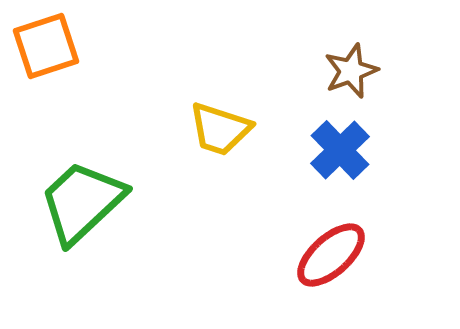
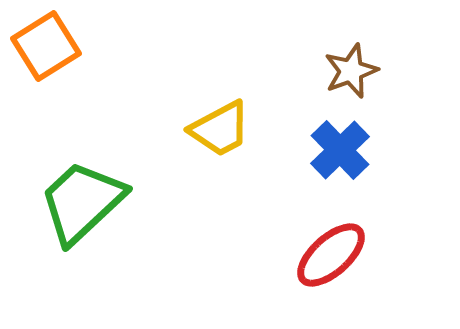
orange square: rotated 14 degrees counterclockwise
yellow trapezoid: rotated 46 degrees counterclockwise
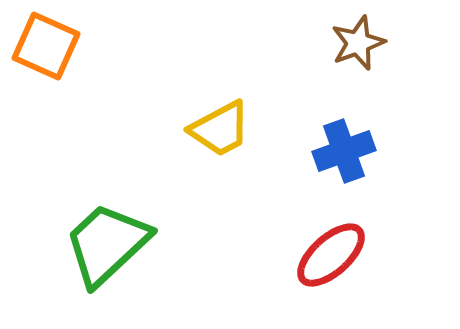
orange square: rotated 34 degrees counterclockwise
brown star: moved 7 px right, 28 px up
blue cross: moved 4 px right, 1 px down; rotated 24 degrees clockwise
green trapezoid: moved 25 px right, 42 px down
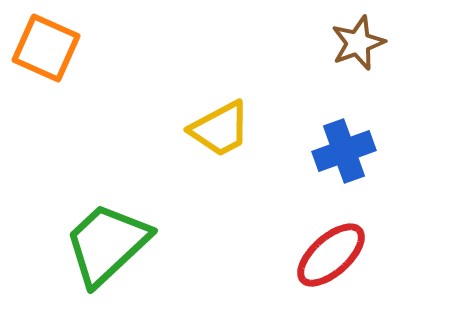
orange square: moved 2 px down
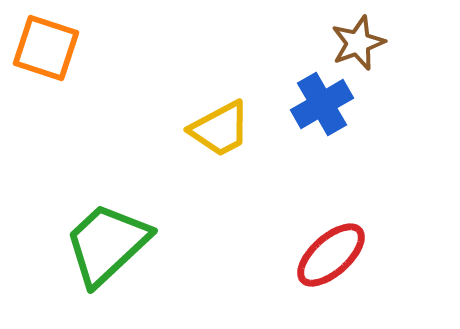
orange square: rotated 6 degrees counterclockwise
blue cross: moved 22 px left, 47 px up; rotated 10 degrees counterclockwise
